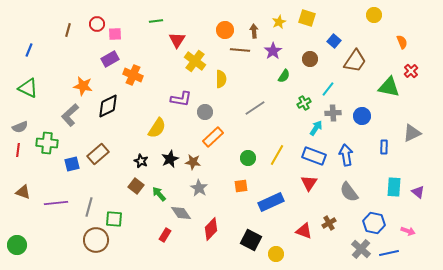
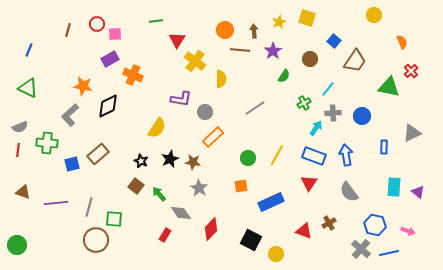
blue hexagon at (374, 223): moved 1 px right, 2 px down
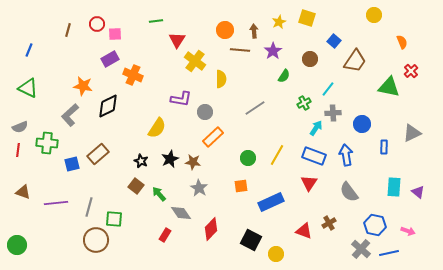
blue circle at (362, 116): moved 8 px down
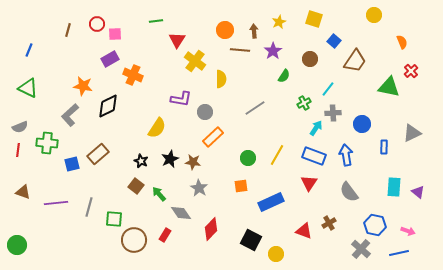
yellow square at (307, 18): moved 7 px right, 1 px down
brown circle at (96, 240): moved 38 px right
blue line at (389, 253): moved 10 px right
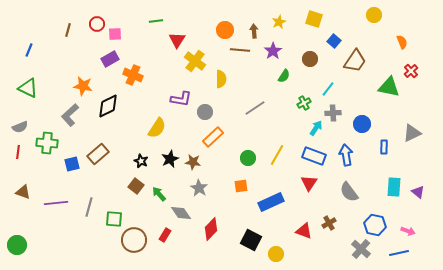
red line at (18, 150): moved 2 px down
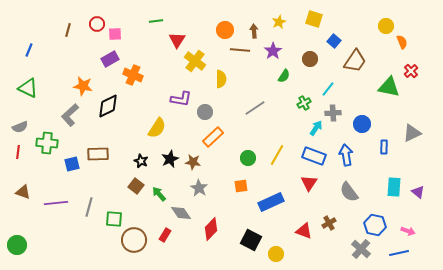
yellow circle at (374, 15): moved 12 px right, 11 px down
brown rectangle at (98, 154): rotated 40 degrees clockwise
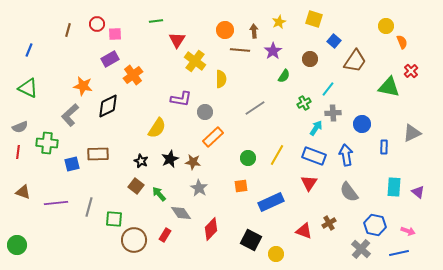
orange cross at (133, 75): rotated 30 degrees clockwise
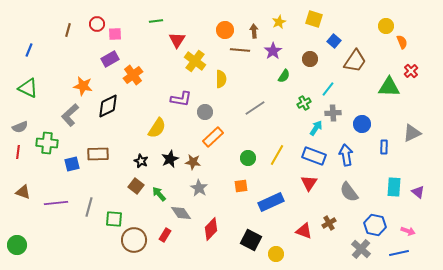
green triangle at (389, 87): rotated 10 degrees counterclockwise
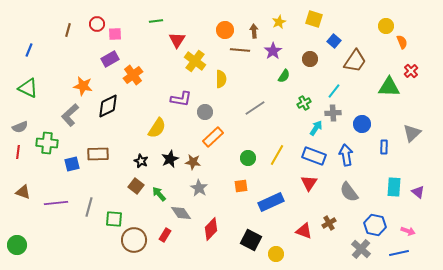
cyan line at (328, 89): moved 6 px right, 2 px down
gray triangle at (412, 133): rotated 18 degrees counterclockwise
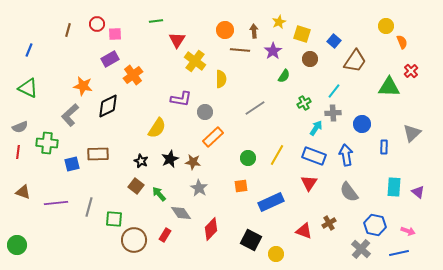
yellow square at (314, 19): moved 12 px left, 15 px down
